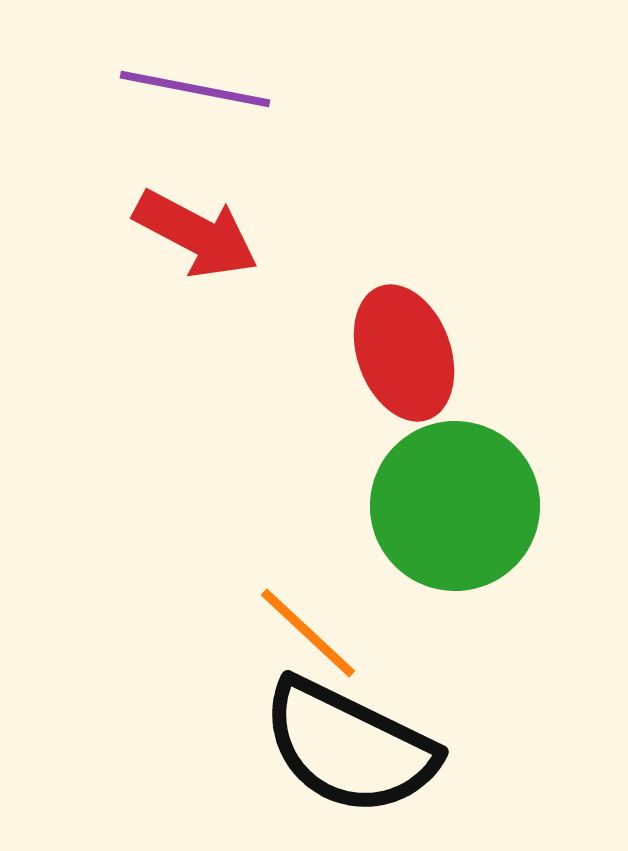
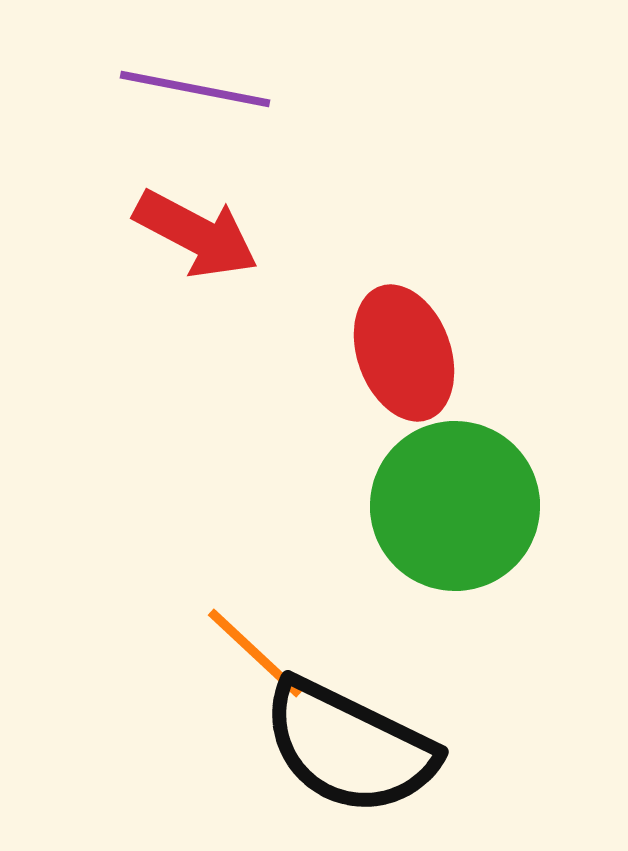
orange line: moved 53 px left, 20 px down
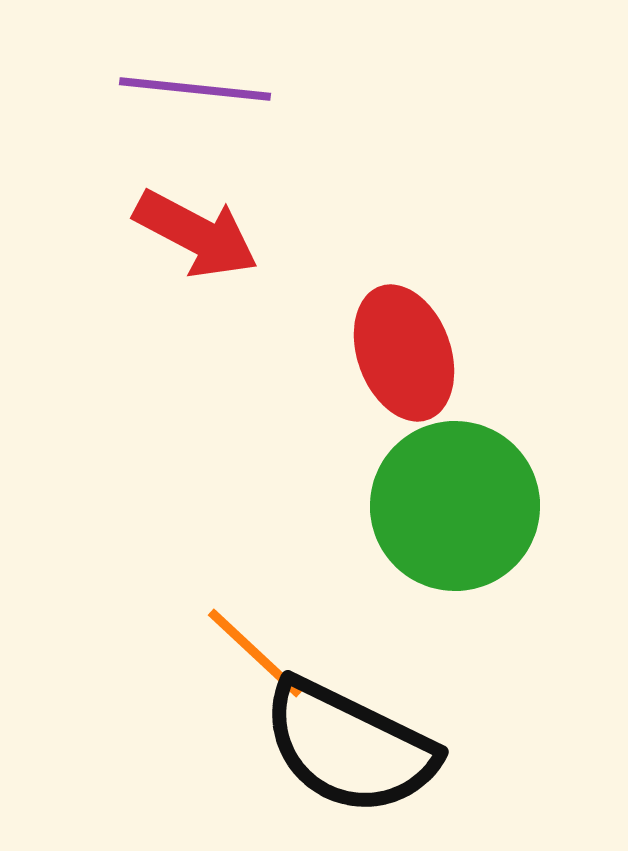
purple line: rotated 5 degrees counterclockwise
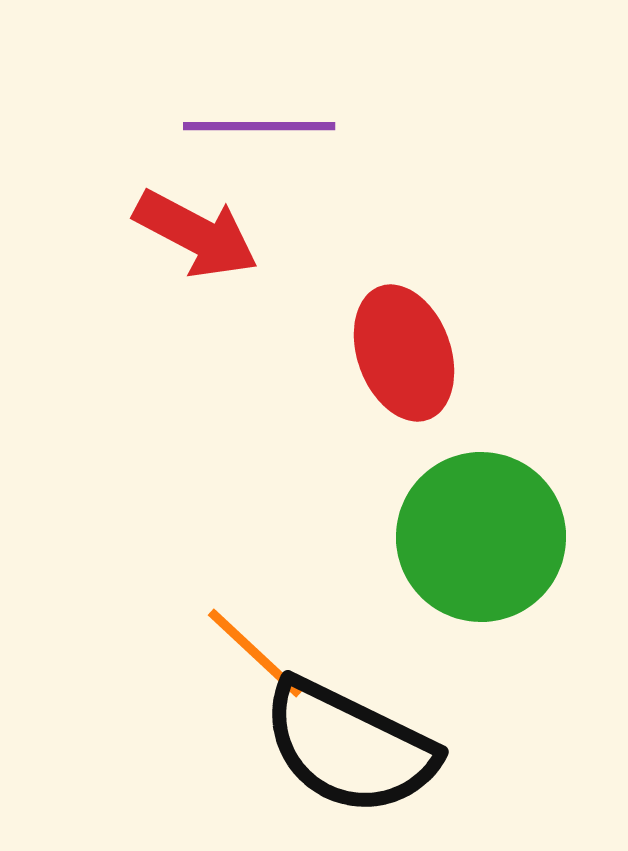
purple line: moved 64 px right, 37 px down; rotated 6 degrees counterclockwise
green circle: moved 26 px right, 31 px down
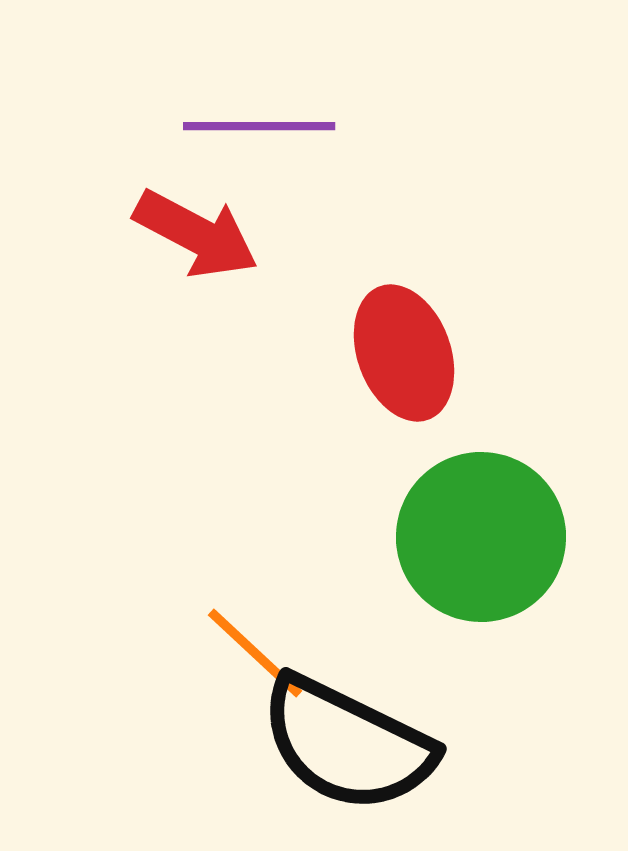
black semicircle: moved 2 px left, 3 px up
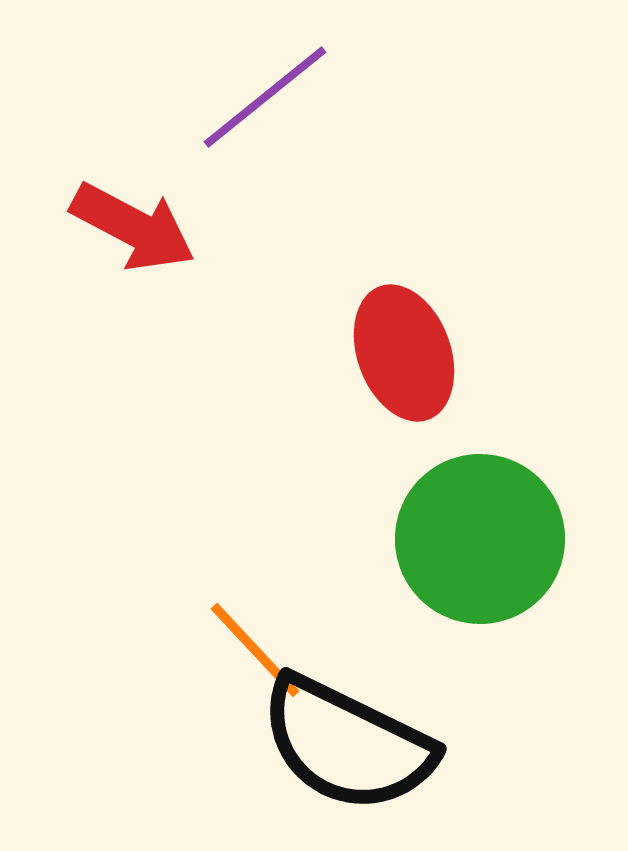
purple line: moved 6 px right, 29 px up; rotated 39 degrees counterclockwise
red arrow: moved 63 px left, 7 px up
green circle: moved 1 px left, 2 px down
orange line: moved 3 px up; rotated 4 degrees clockwise
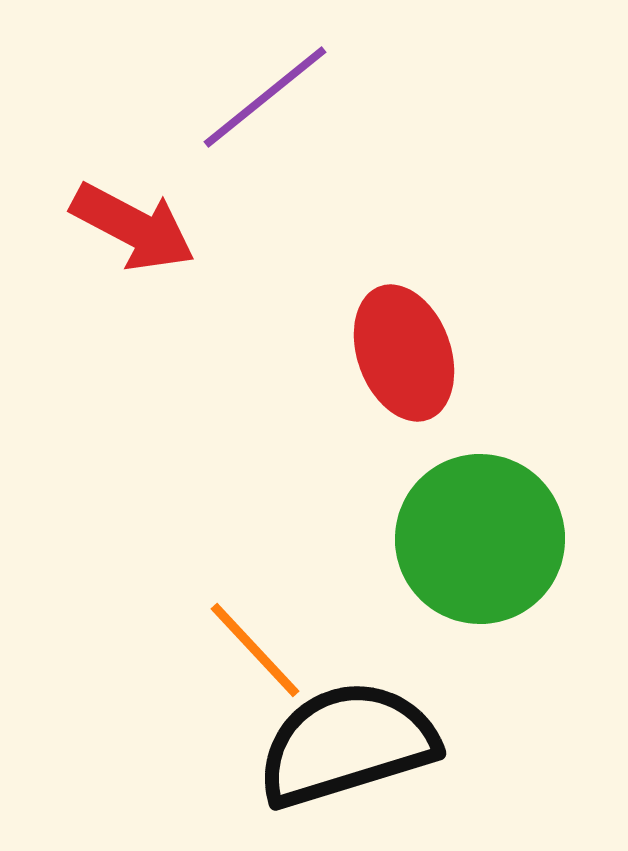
black semicircle: rotated 137 degrees clockwise
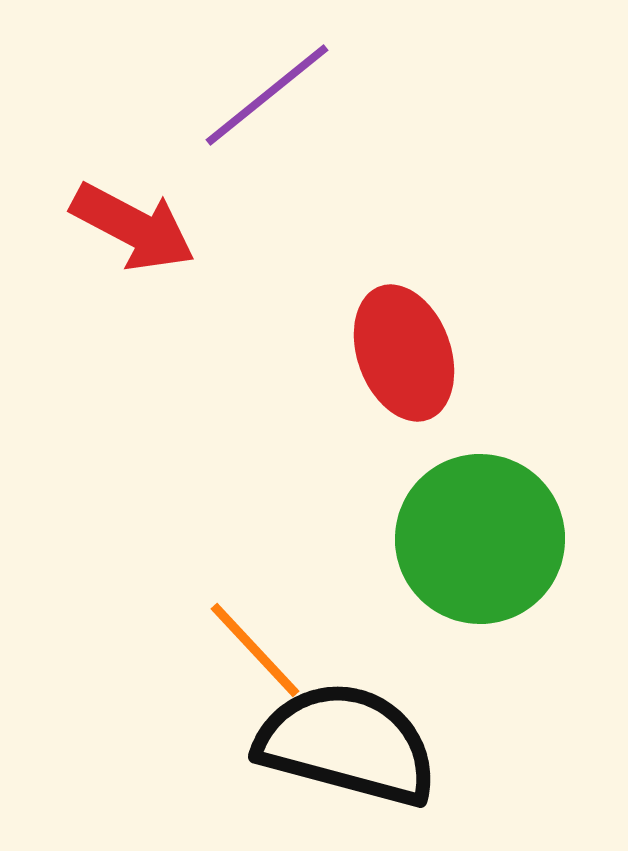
purple line: moved 2 px right, 2 px up
black semicircle: rotated 32 degrees clockwise
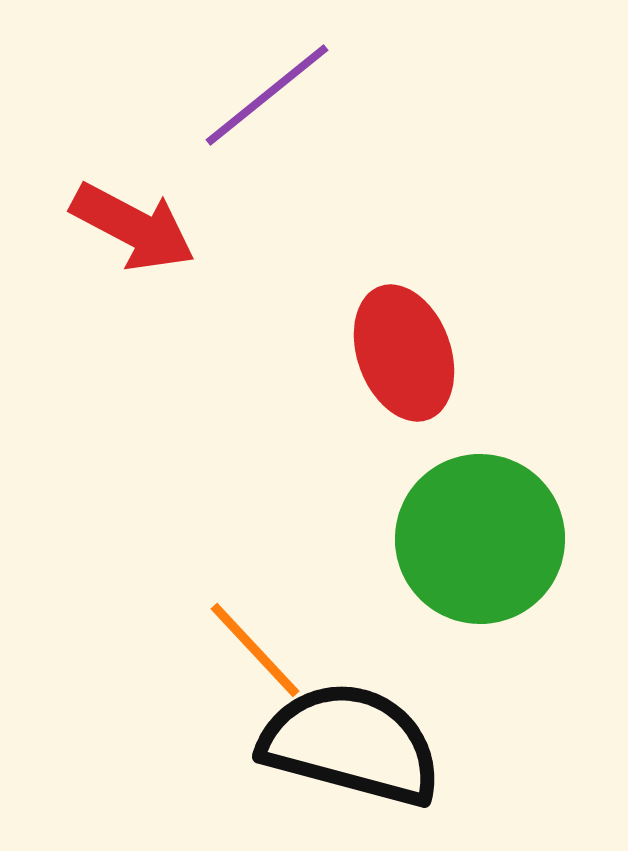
black semicircle: moved 4 px right
